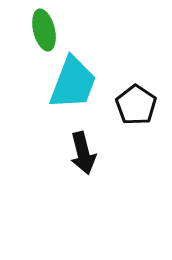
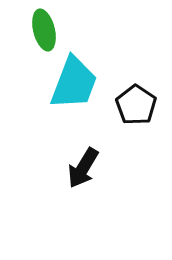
cyan trapezoid: moved 1 px right
black arrow: moved 15 px down; rotated 45 degrees clockwise
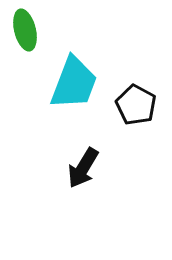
green ellipse: moved 19 px left
black pentagon: rotated 6 degrees counterclockwise
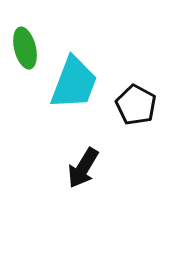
green ellipse: moved 18 px down
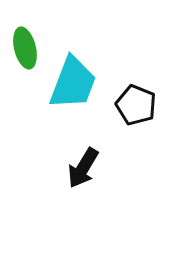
cyan trapezoid: moved 1 px left
black pentagon: rotated 6 degrees counterclockwise
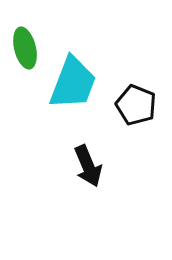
black arrow: moved 5 px right, 2 px up; rotated 54 degrees counterclockwise
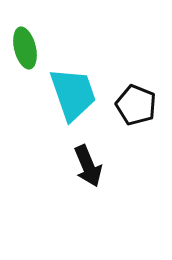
cyan trapezoid: moved 11 px down; rotated 40 degrees counterclockwise
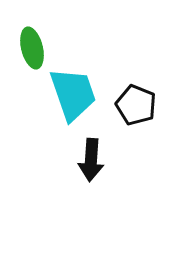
green ellipse: moved 7 px right
black arrow: moved 3 px right, 6 px up; rotated 27 degrees clockwise
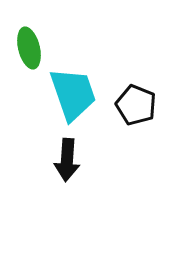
green ellipse: moved 3 px left
black arrow: moved 24 px left
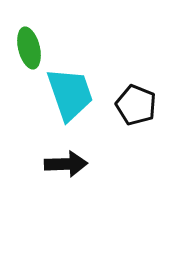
cyan trapezoid: moved 3 px left
black arrow: moved 1 px left, 4 px down; rotated 96 degrees counterclockwise
